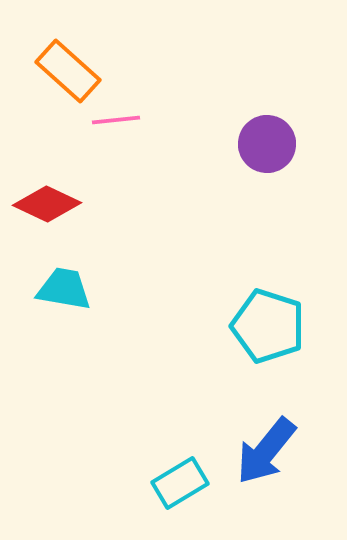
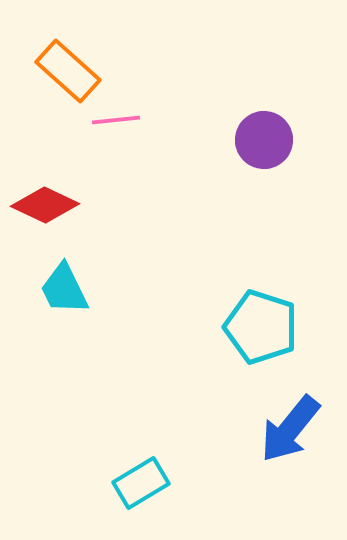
purple circle: moved 3 px left, 4 px up
red diamond: moved 2 px left, 1 px down
cyan trapezoid: rotated 126 degrees counterclockwise
cyan pentagon: moved 7 px left, 1 px down
blue arrow: moved 24 px right, 22 px up
cyan rectangle: moved 39 px left
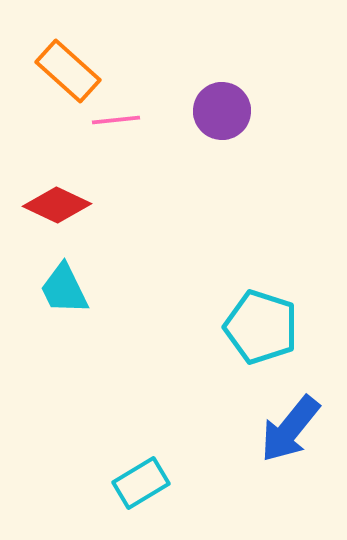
purple circle: moved 42 px left, 29 px up
red diamond: moved 12 px right
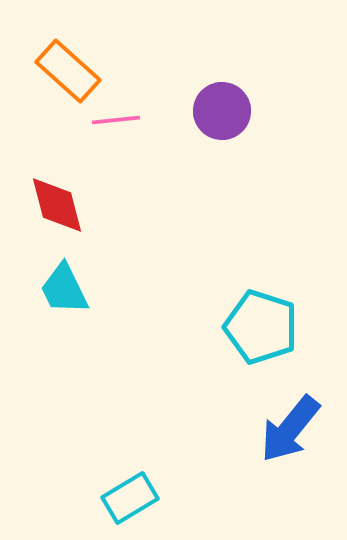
red diamond: rotated 50 degrees clockwise
cyan rectangle: moved 11 px left, 15 px down
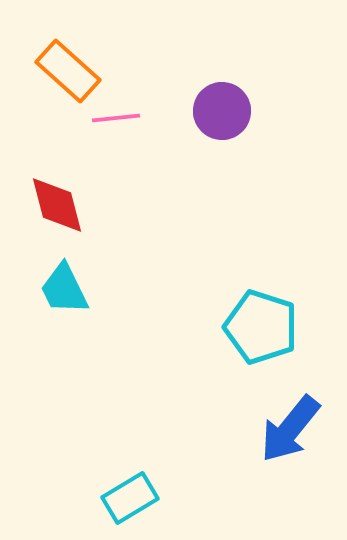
pink line: moved 2 px up
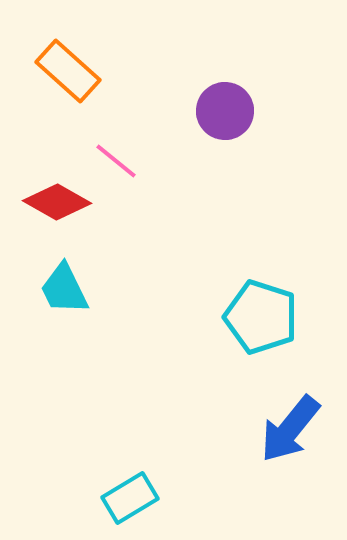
purple circle: moved 3 px right
pink line: moved 43 px down; rotated 45 degrees clockwise
red diamond: moved 3 px up; rotated 46 degrees counterclockwise
cyan pentagon: moved 10 px up
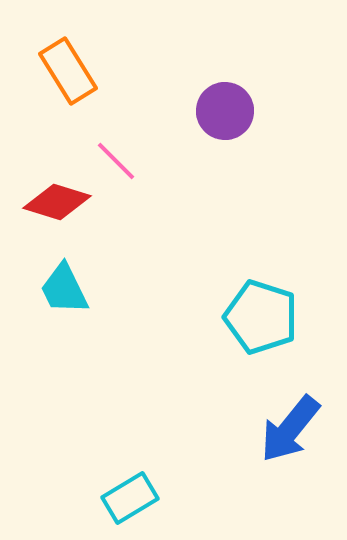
orange rectangle: rotated 16 degrees clockwise
pink line: rotated 6 degrees clockwise
red diamond: rotated 12 degrees counterclockwise
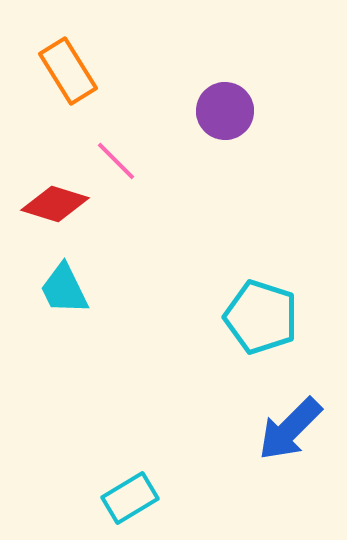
red diamond: moved 2 px left, 2 px down
blue arrow: rotated 6 degrees clockwise
